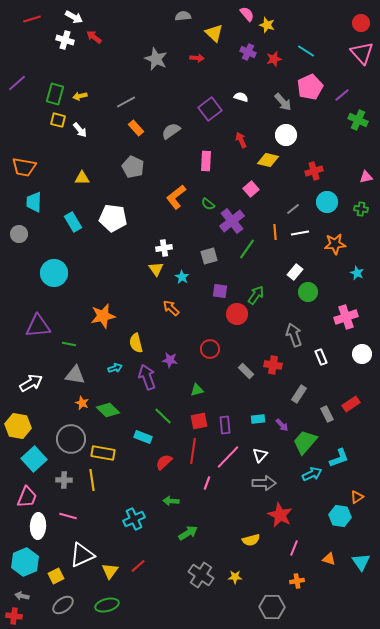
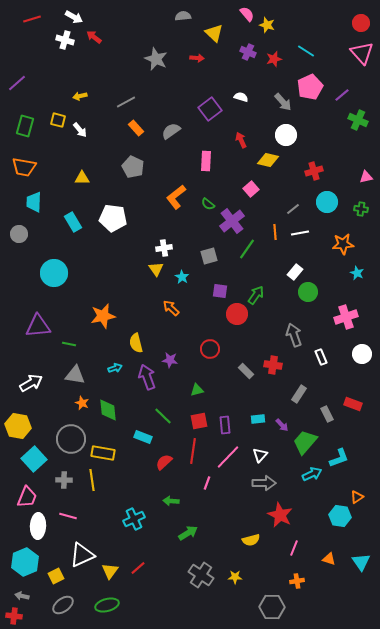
green rectangle at (55, 94): moved 30 px left, 32 px down
orange star at (335, 244): moved 8 px right
red rectangle at (351, 404): moved 2 px right; rotated 54 degrees clockwise
green diamond at (108, 410): rotated 40 degrees clockwise
red line at (138, 566): moved 2 px down
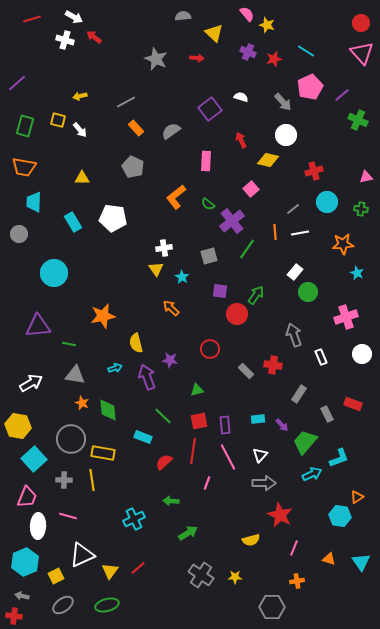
pink line at (228, 457): rotated 72 degrees counterclockwise
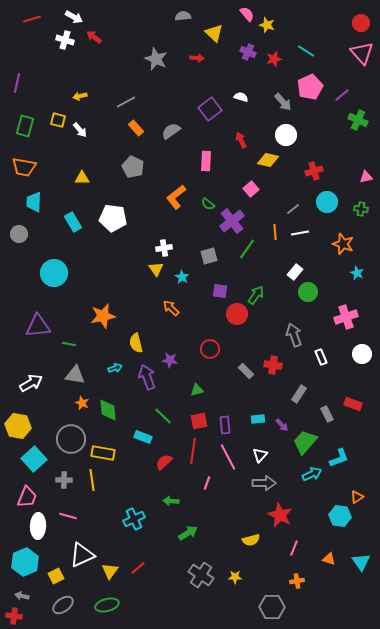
purple line at (17, 83): rotated 36 degrees counterclockwise
orange star at (343, 244): rotated 25 degrees clockwise
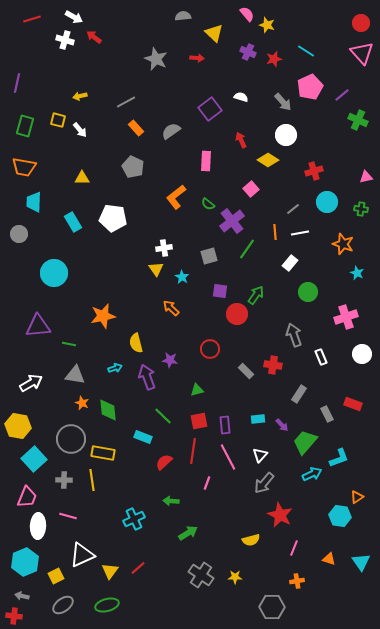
yellow diamond at (268, 160): rotated 20 degrees clockwise
white rectangle at (295, 272): moved 5 px left, 9 px up
gray arrow at (264, 483): rotated 130 degrees clockwise
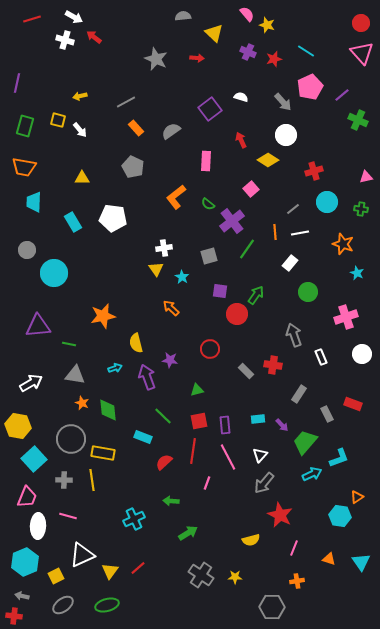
gray circle at (19, 234): moved 8 px right, 16 px down
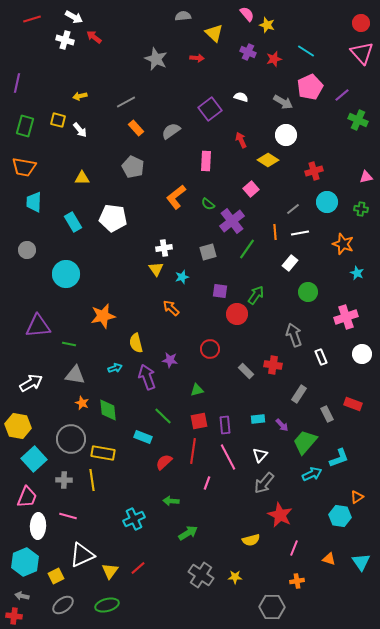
gray arrow at (283, 102): rotated 18 degrees counterclockwise
gray square at (209, 256): moved 1 px left, 4 px up
cyan circle at (54, 273): moved 12 px right, 1 px down
cyan star at (182, 277): rotated 24 degrees clockwise
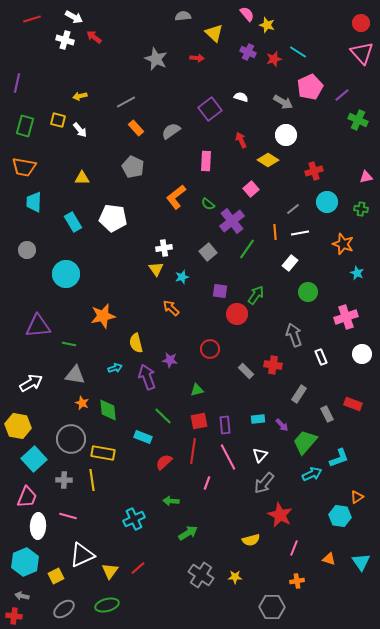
cyan line at (306, 51): moved 8 px left, 1 px down
gray square at (208, 252): rotated 24 degrees counterclockwise
gray ellipse at (63, 605): moved 1 px right, 4 px down
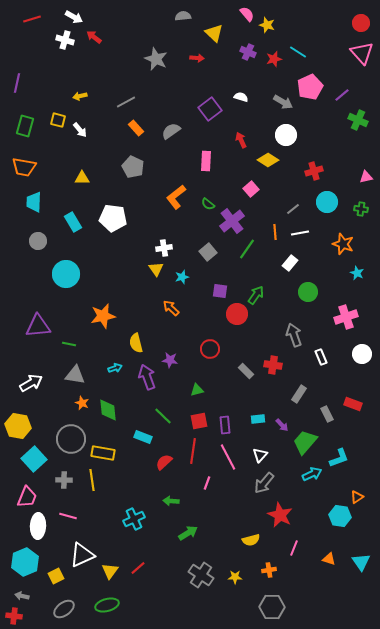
gray circle at (27, 250): moved 11 px right, 9 px up
orange cross at (297, 581): moved 28 px left, 11 px up
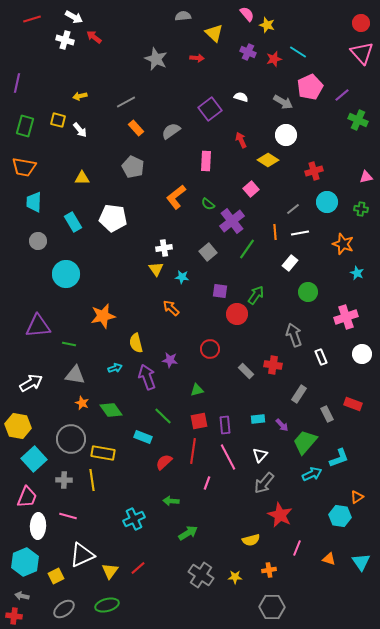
cyan star at (182, 277): rotated 24 degrees clockwise
green diamond at (108, 410): moved 3 px right; rotated 30 degrees counterclockwise
pink line at (294, 548): moved 3 px right
